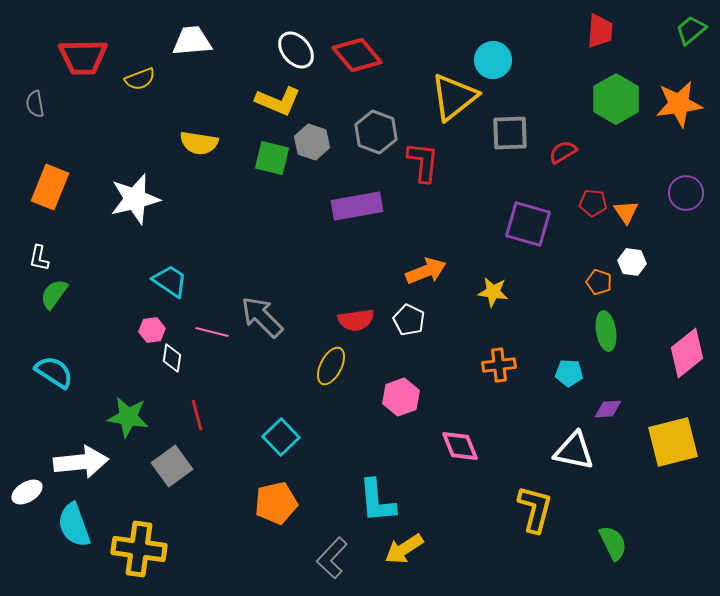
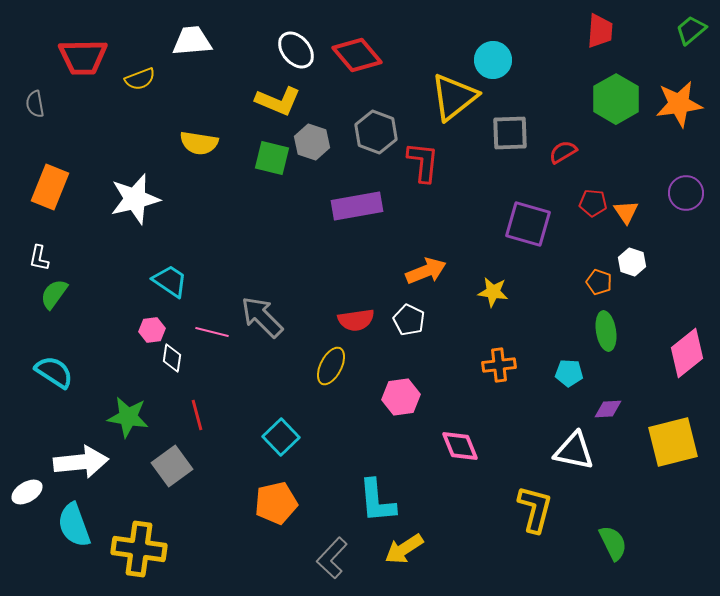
white hexagon at (632, 262): rotated 12 degrees clockwise
pink hexagon at (401, 397): rotated 12 degrees clockwise
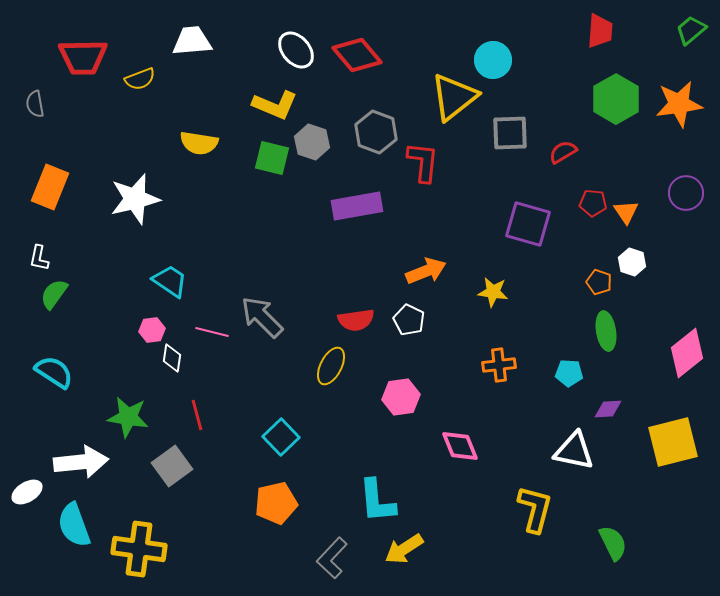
yellow L-shape at (278, 101): moved 3 px left, 4 px down
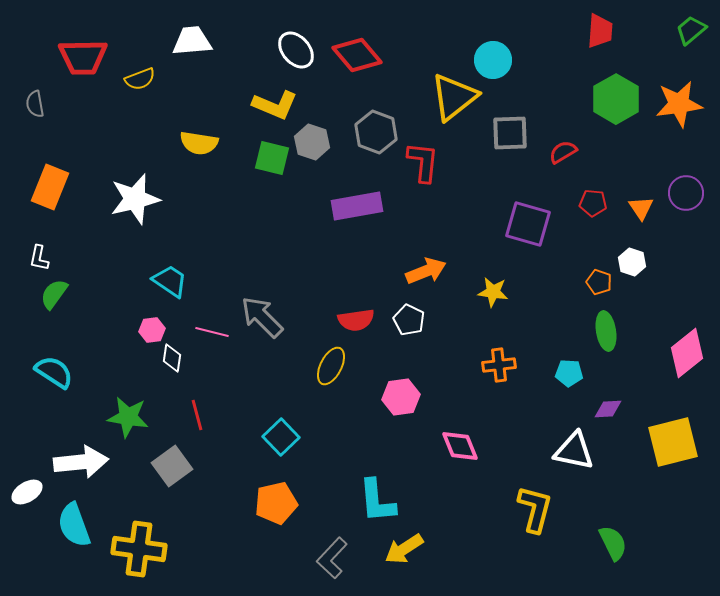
orange triangle at (626, 212): moved 15 px right, 4 px up
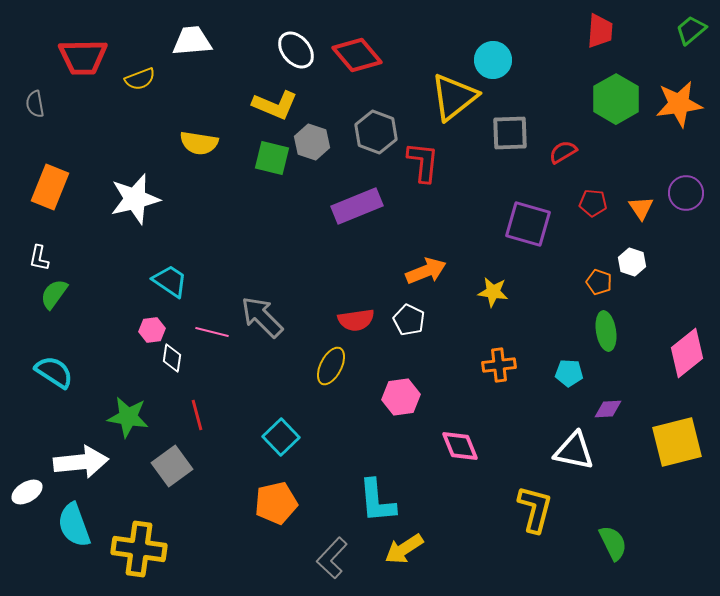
purple rectangle at (357, 206): rotated 12 degrees counterclockwise
yellow square at (673, 442): moved 4 px right
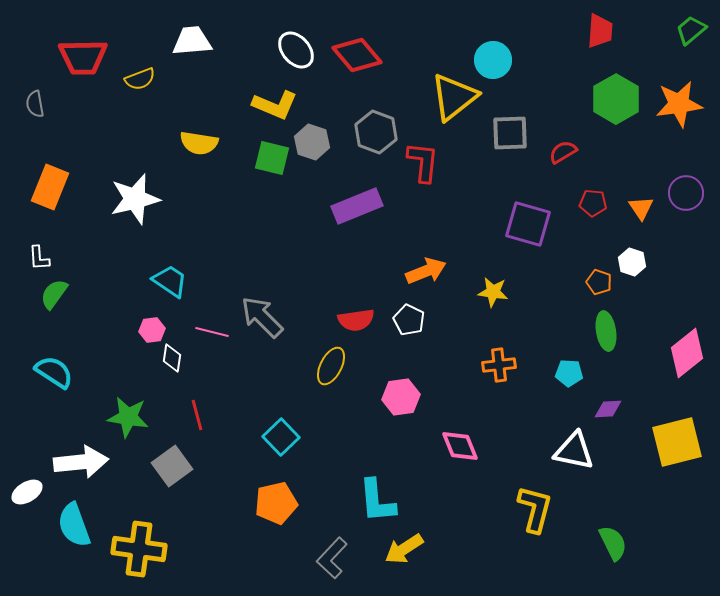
white L-shape at (39, 258): rotated 16 degrees counterclockwise
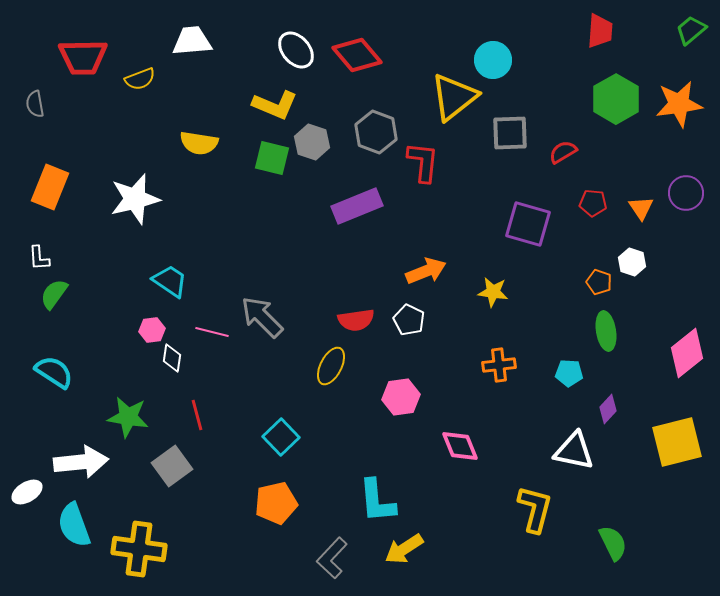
purple diamond at (608, 409): rotated 44 degrees counterclockwise
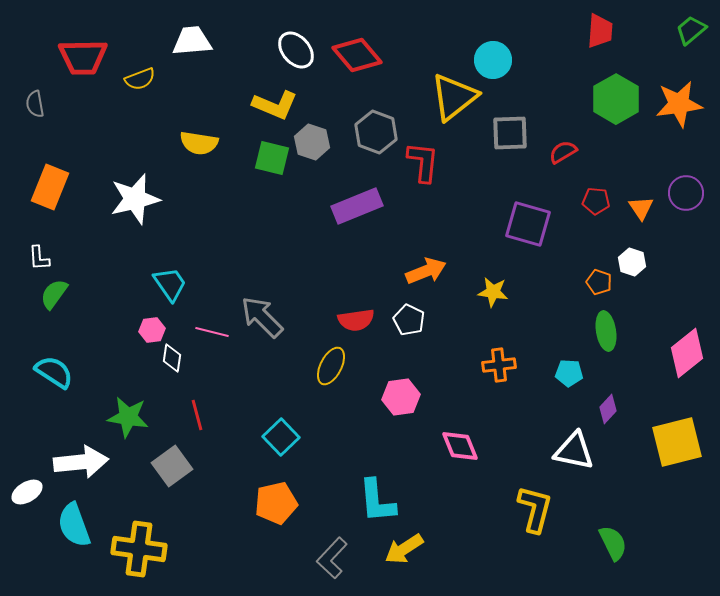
red pentagon at (593, 203): moved 3 px right, 2 px up
cyan trapezoid at (170, 281): moved 3 px down; rotated 21 degrees clockwise
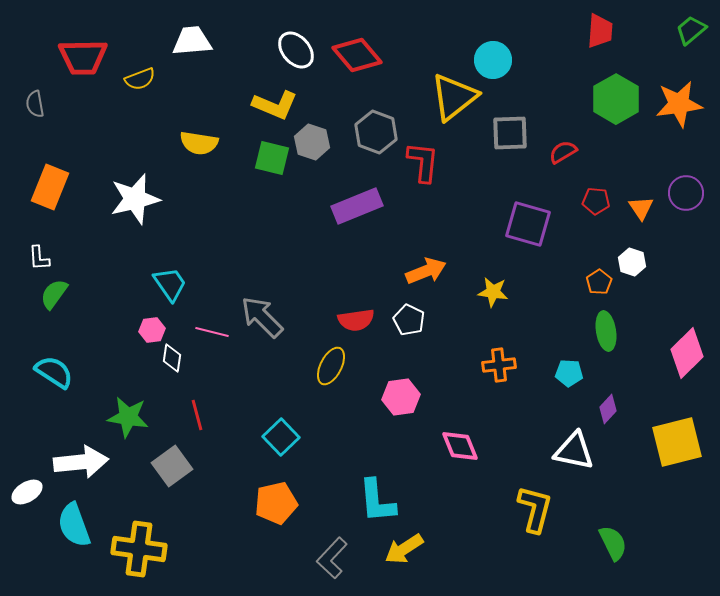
orange pentagon at (599, 282): rotated 20 degrees clockwise
pink diamond at (687, 353): rotated 6 degrees counterclockwise
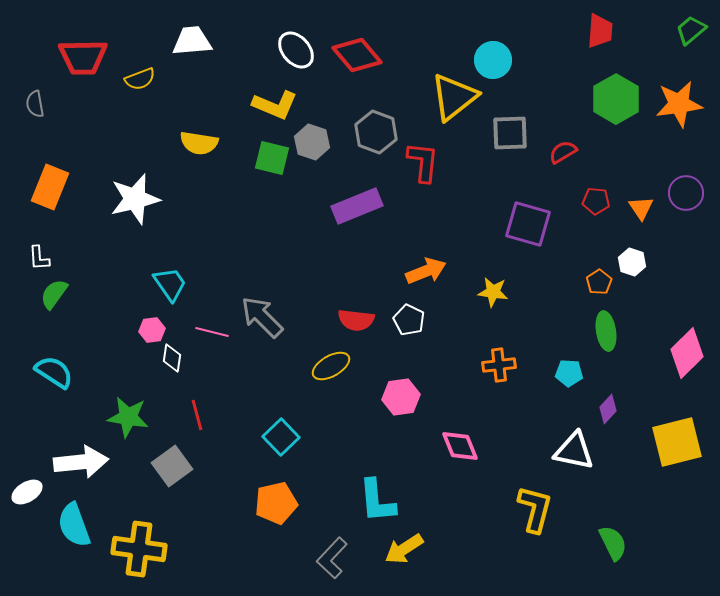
red semicircle at (356, 320): rotated 15 degrees clockwise
yellow ellipse at (331, 366): rotated 33 degrees clockwise
